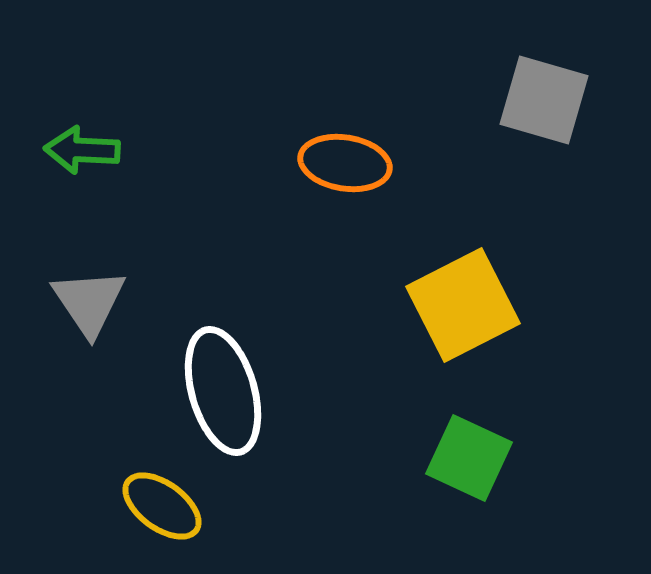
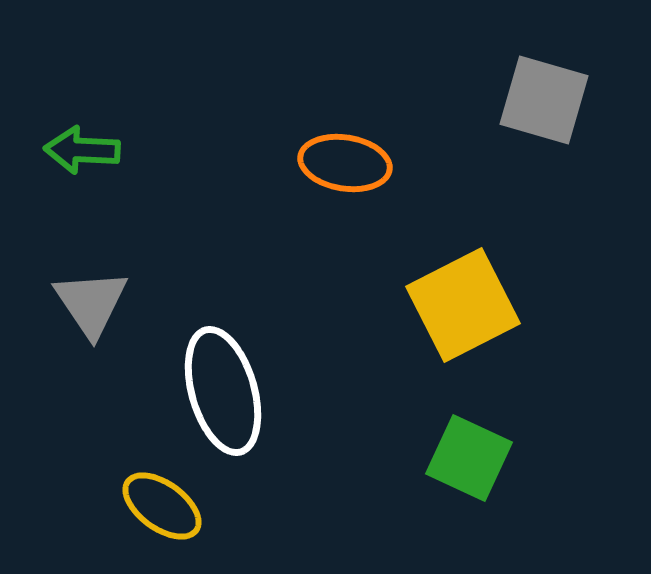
gray triangle: moved 2 px right, 1 px down
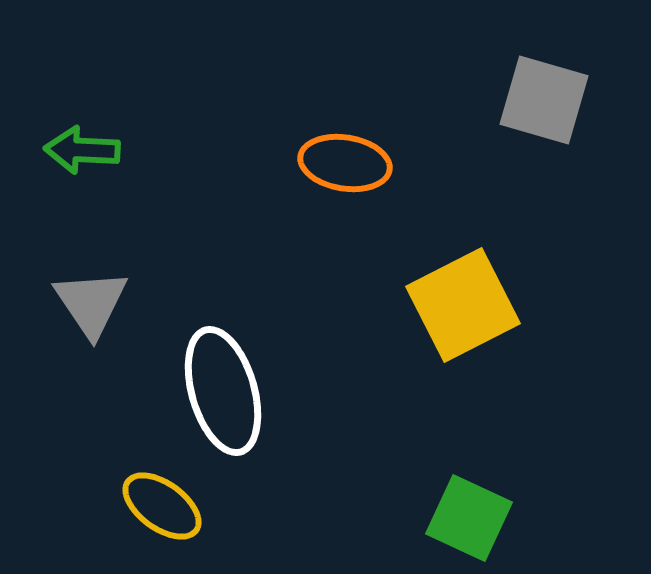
green square: moved 60 px down
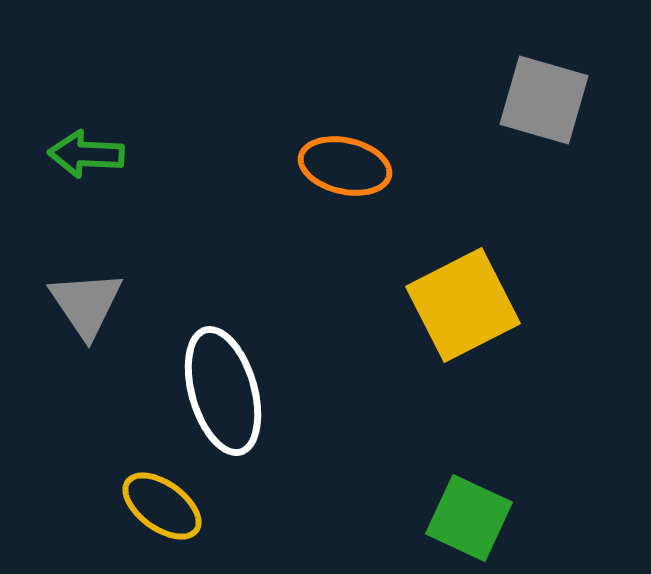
green arrow: moved 4 px right, 4 px down
orange ellipse: moved 3 px down; rotated 4 degrees clockwise
gray triangle: moved 5 px left, 1 px down
